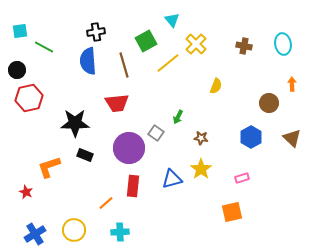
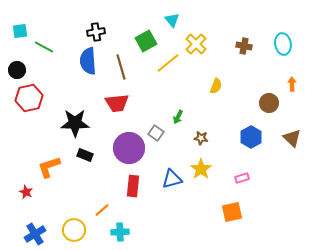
brown line: moved 3 px left, 2 px down
orange line: moved 4 px left, 7 px down
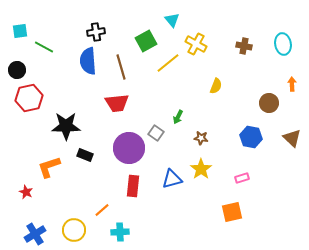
yellow cross: rotated 15 degrees counterclockwise
black star: moved 9 px left, 3 px down
blue hexagon: rotated 20 degrees counterclockwise
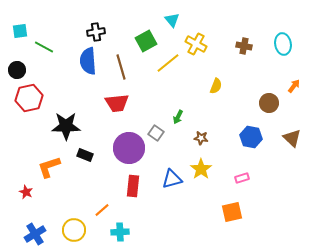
orange arrow: moved 2 px right, 2 px down; rotated 40 degrees clockwise
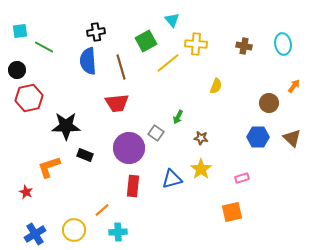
yellow cross: rotated 25 degrees counterclockwise
blue hexagon: moved 7 px right; rotated 10 degrees counterclockwise
cyan cross: moved 2 px left
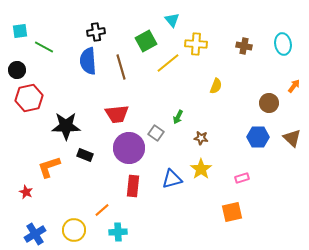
red trapezoid: moved 11 px down
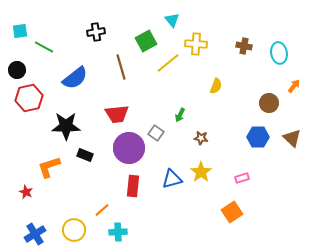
cyan ellipse: moved 4 px left, 9 px down
blue semicircle: moved 13 px left, 17 px down; rotated 124 degrees counterclockwise
green arrow: moved 2 px right, 2 px up
yellow star: moved 3 px down
orange square: rotated 20 degrees counterclockwise
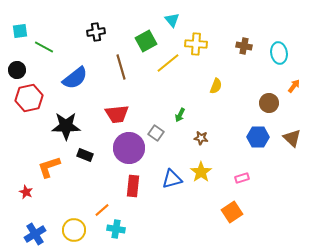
cyan cross: moved 2 px left, 3 px up; rotated 12 degrees clockwise
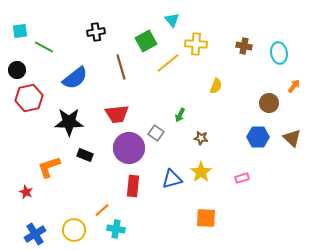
black star: moved 3 px right, 4 px up
orange square: moved 26 px left, 6 px down; rotated 35 degrees clockwise
